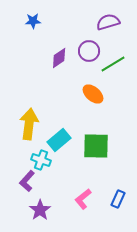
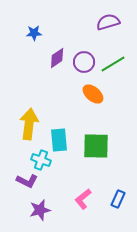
blue star: moved 1 px right, 12 px down
purple circle: moved 5 px left, 11 px down
purple diamond: moved 2 px left
cyan rectangle: rotated 55 degrees counterclockwise
purple L-shape: rotated 105 degrees counterclockwise
purple star: rotated 20 degrees clockwise
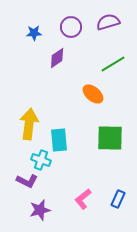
purple circle: moved 13 px left, 35 px up
green square: moved 14 px right, 8 px up
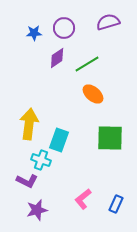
purple circle: moved 7 px left, 1 px down
green line: moved 26 px left
cyan rectangle: rotated 25 degrees clockwise
blue rectangle: moved 2 px left, 5 px down
purple star: moved 3 px left
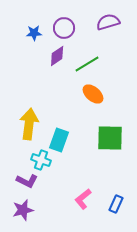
purple diamond: moved 2 px up
purple star: moved 14 px left
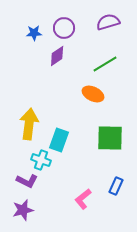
green line: moved 18 px right
orange ellipse: rotated 15 degrees counterclockwise
blue rectangle: moved 18 px up
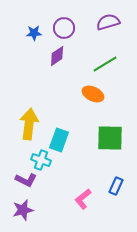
purple L-shape: moved 1 px left, 1 px up
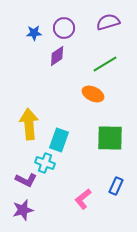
yellow arrow: rotated 12 degrees counterclockwise
cyan cross: moved 4 px right, 3 px down
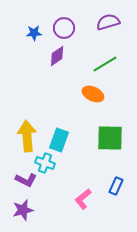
yellow arrow: moved 2 px left, 12 px down
